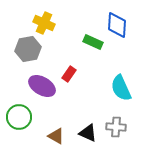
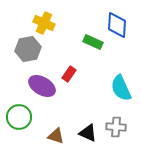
brown triangle: rotated 12 degrees counterclockwise
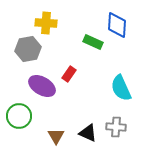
yellow cross: moved 2 px right; rotated 20 degrees counterclockwise
green circle: moved 1 px up
brown triangle: rotated 42 degrees clockwise
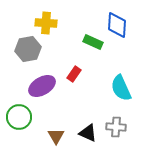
red rectangle: moved 5 px right
purple ellipse: rotated 60 degrees counterclockwise
green circle: moved 1 px down
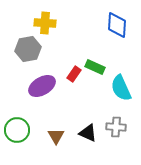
yellow cross: moved 1 px left
green rectangle: moved 2 px right, 25 px down
green circle: moved 2 px left, 13 px down
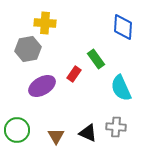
blue diamond: moved 6 px right, 2 px down
green rectangle: moved 1 px right, 8 px up; rotated 30 degrees clockwise
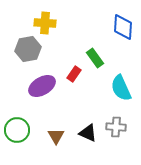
green rectangle: moved 1 px left, 1 px up
